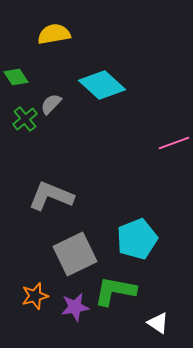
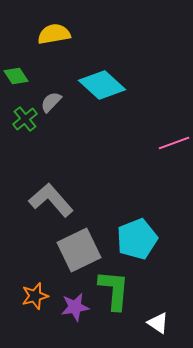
green diamond: moved 1 px up
gray semicircle: moved 2 px up
gray L-shape: moved 4 px down; rotated 27 degrees clockwise
gray square: moved 4 px right, 4 px up
green L-shape: moved 1 px left, 1 px up; rotated 84 degrees clockwise
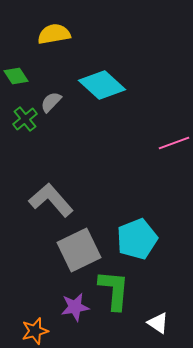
orange star: moved 35 px down
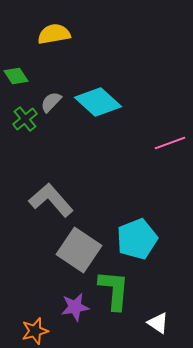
cyan diamond: moved 4 px left, 17 px down
pink line: moved 4 px left
gray square: rotated 30 degrees counterclockwise
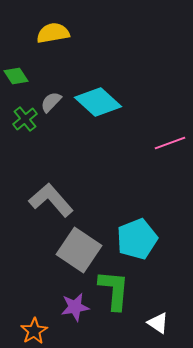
yellow semicircle: moved 1 px left, 1 px up
orange star: moved 1 px left; rotated 16 degrees counterclockwise
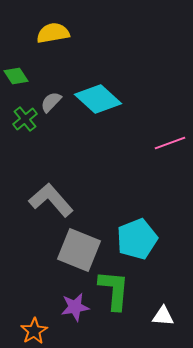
cyan diamond: moved 3 px up
gray square: rotated 12 degrees counterclockwise
white triangle: moved 5 px right, 7 px up; rotated 30 degrees counterclockwise
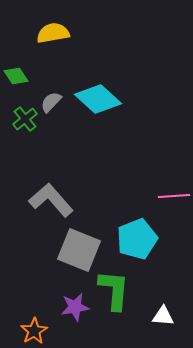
pink line: moved 4 px right, 53 px down; rotated 16 degrees clockwise
